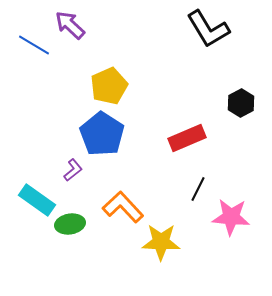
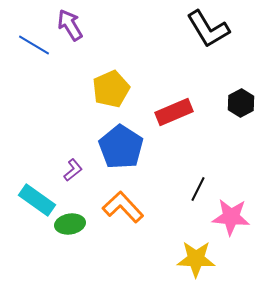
purple arrow: rotated 16 degrees clockwise
yellow pentagon: moved 2 px right, 3 px down
blue pentagon: moved 19 px right, 13 px down
red rectangle: moved 13 px left, 26 px up
yellow star: moved 35 px right, 17 px down
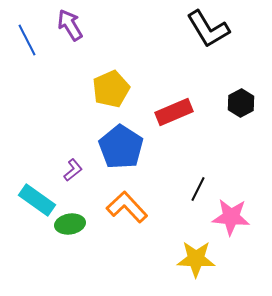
blue line: moved 7 px left, 5 px up; rotated 32 degrees clockwise
orange L-shape: moved 4 px right
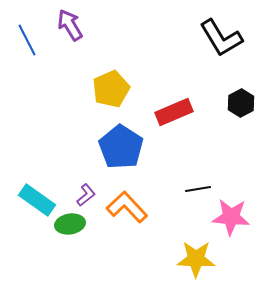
black L-shape: moved 13 px right, 9 px down
purple L-shape: moved 13 px right, 25 px down
black line: rotated 55 degrees clockwise
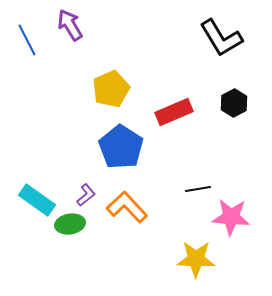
black hexagon: moved 7 px left
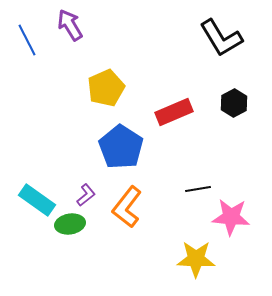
yellow pentagon: moved 5 px left, 1 px up
orange L-shape: rotated 99 degrees counterclockwise
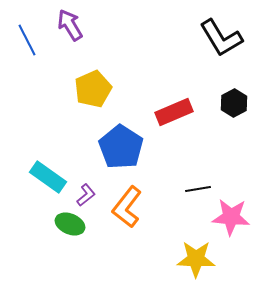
yellow pentagon: moved 13 px left, 1 px down
cyan rectangle: moved 11 px right, 23 px up
green ellipse: rotated 32 degrees clockwise
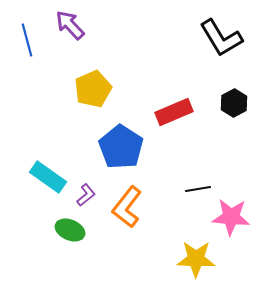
purple arrow: rotated 12 degrees counterclockwise
blue line: rotated 12 degrees clockwise
green ellipse: moved 6 px down
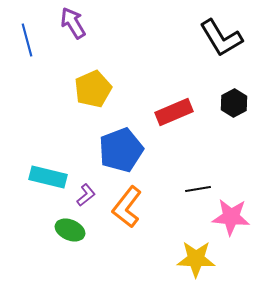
purple arrow: moved 3 px right, 2 px up; rotated 12 degrees clockwise
blue pentagon: moved 3 px down; rotated 18 degrees clockwise
cyan rectangle: rotated 21 degrees counterclockwise
